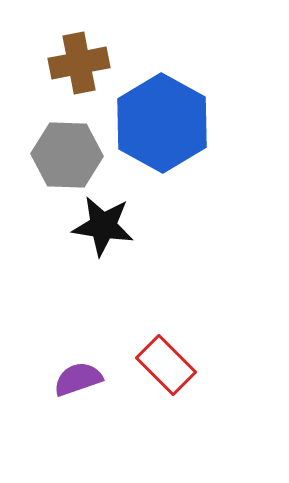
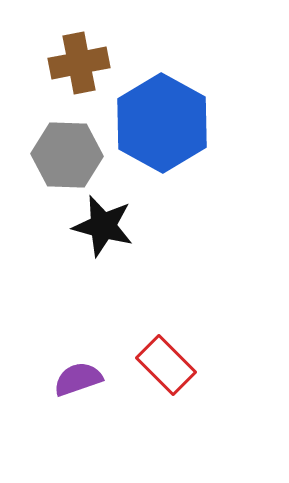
black star: rotated 6 degrees clockwise
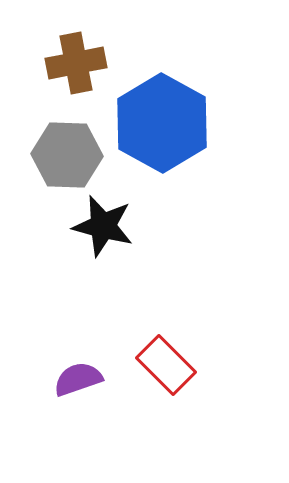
brown cross: moved 3 px left
